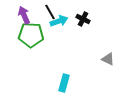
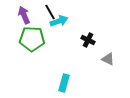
black cross: moved 5 px right, 21 px down
green pentagon: moved 1 px right, 4 px down
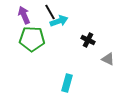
cyan rectangle: moved 3 px right
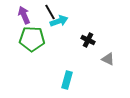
cyan rectangle: moved 3 px up
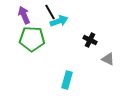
black cross: moved 2 px right
